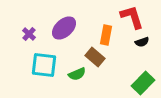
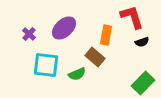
cyan square: moved 2 px right
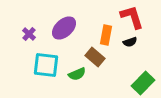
black semicircle: moved 12 px left
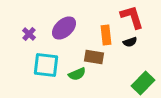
orange rectangle: rotated 18 degrees counterclockwise
brown rectangle: moved 1 px left; rotated 30 degrees counterclockwise
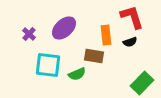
brown rectangle: moved 1 px up
cyan square: moved 2 px right
green rectangle: moved 1 px left
